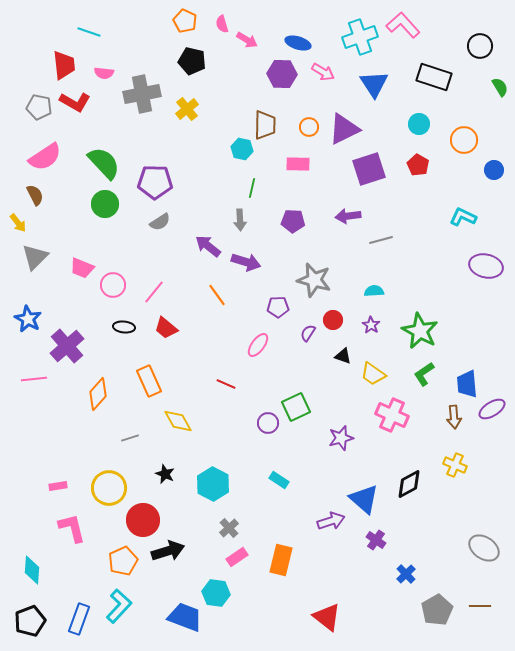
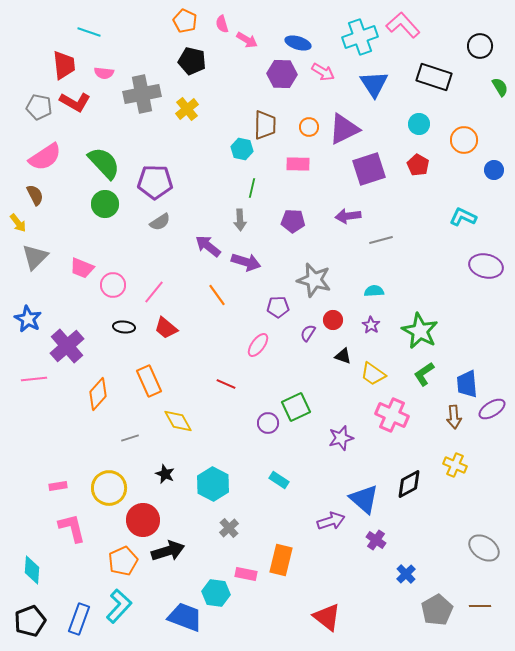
pink rectangle at (237, 557): moved 9 px right, 17 px down; rotated 45 degrees clockwise
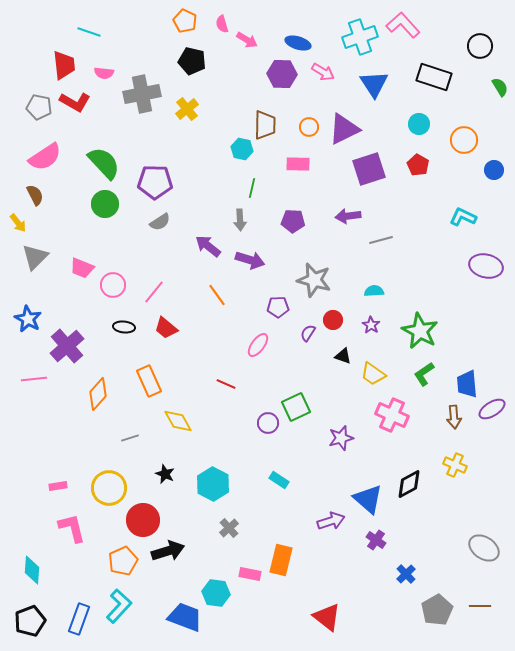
purple arrow at (246, 262): moved 4 px right, 2 px up
blue triangle at (364, 499): moved 4 px right
pink rectangle at (246, 574): moved 4 px right
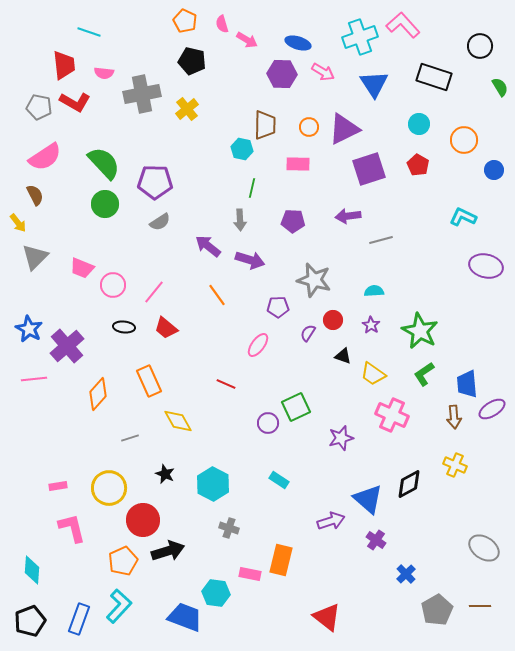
blue star at (28, 319): moved 1 px right, 10 px down
gray cross at (229, 528): rotated 30 degrees counterclockwise
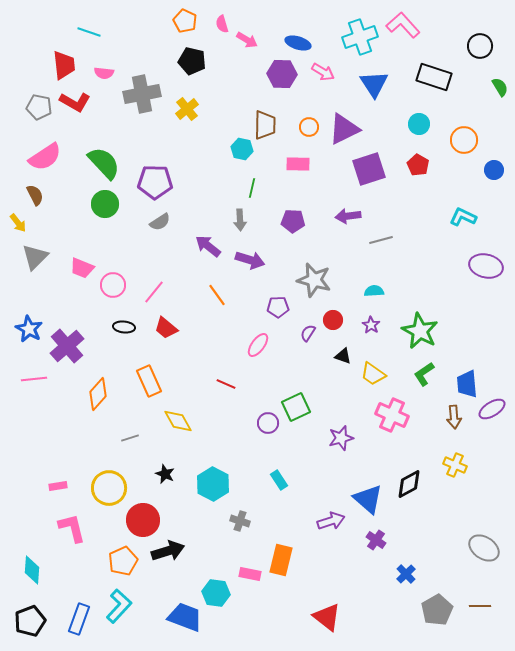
cyan rectangle at (279, 480): rotated 24 degrees clockwise
gray cross at (229, 528): moved 11 px right, 7 px up
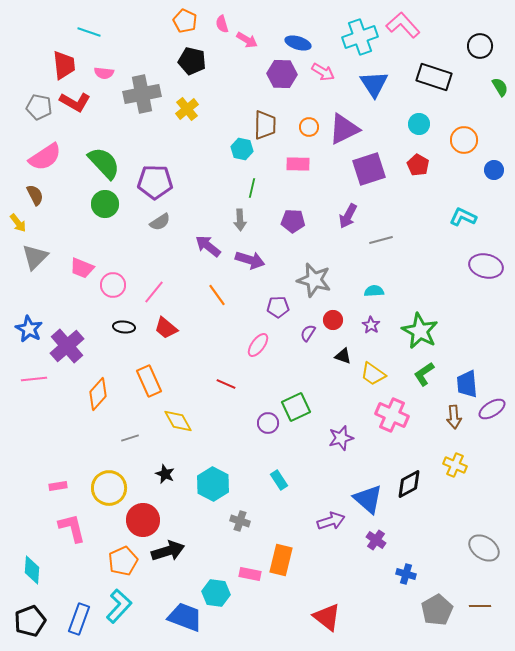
purple arrow at (348, 216): rotated 55 degrees counterclockwise
blue cross at (406, 574): rotated 30 degrees counterclockwise
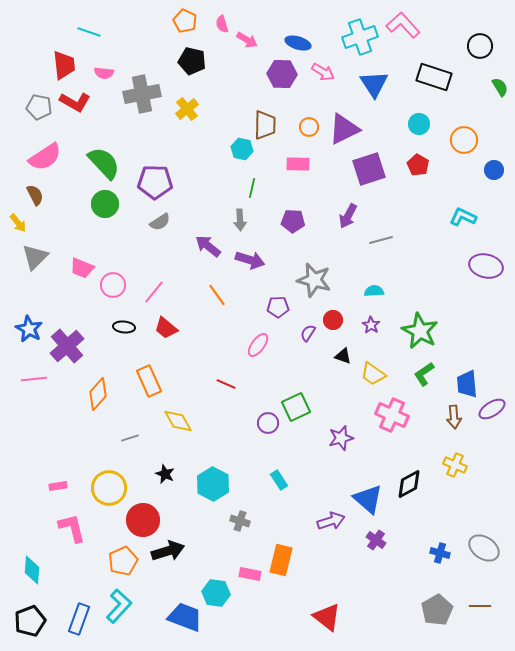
blue cross at (406, 574): moved 34 px right, 21 px up
